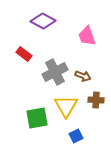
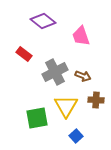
purple diamond: rotated 10 degrees clockwise
pink trapezoid: moved 6 px left
blue square: rotated 16 degrees counterclockwise
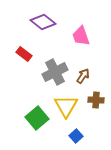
purple diamond: moved 1 px down
brown arrow: rotated 77 degrees counterclockwise
green square: rotated 30 degrees counterclockwise
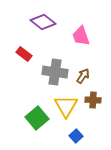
gray cross: rotated 35 degrees clockwise
brown cross: moved 3 px left
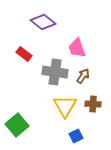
pink trapezoid: moved 4 px left, 12 px down
brown cross: moved 4 px down
yellow triangle: moved 1 px left
green square: moved 20 px left, 7 px down
blue square: rotated 16 degrees clockwise
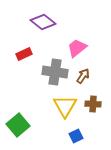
pink trapezoid: rotated 70 degrees clockwise
red rectangle: rotated 63 degrees counterclockwise
green square: moved 1 px right
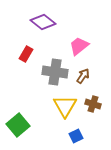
pink trapezoid: moved 2 px right, 2 px up
red rectangle: moved 2 px right; rotated 35 degrees counterclockwise
brown cross: rotated 14 degrees clockwise
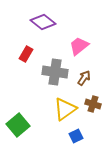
brown arrow: moved 1 px right, 2 px down
yellow triangle: moved 3 px down; rotated 25 degrees clockwise
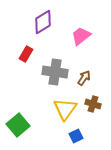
purple diamond: rotated 70 degrees counterclockwise
pink trapezoid: moved 2 px right, 10 px up
yellow triangle: rotated 20 degrees counterclockwise
